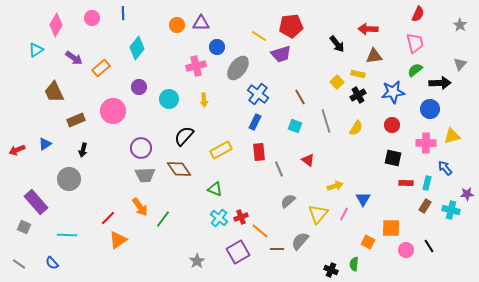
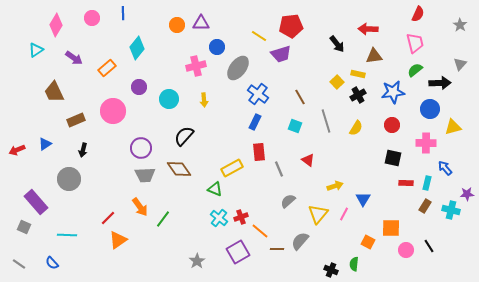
orange rectangle at (101, 68): moved 6 px right
yellow triangle at (452, 136): moved 1 px right, 9 px up
yellow rectangle at (221, 150): moved 11 px right, 18 px down
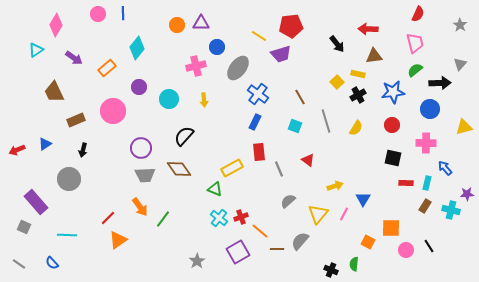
pink circle at (92, 18): moved 6 px right, 4 px up
yellow triangle at (453, 127): moved 11 px right
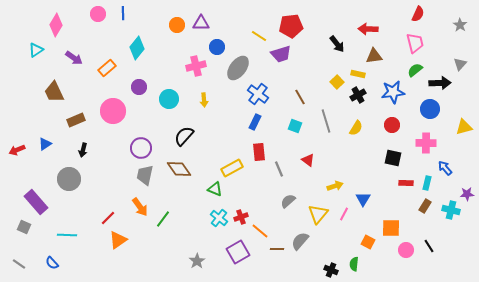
gray trapezoid at (145, 175): rotated 105 degrees clockwise
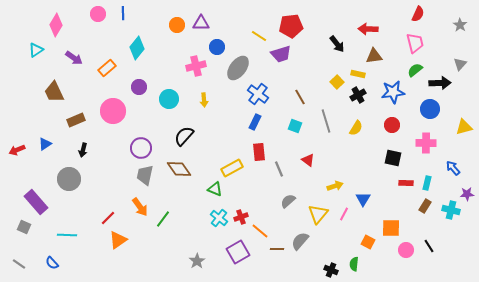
blue arrow at (445, 168): moved 8 px right
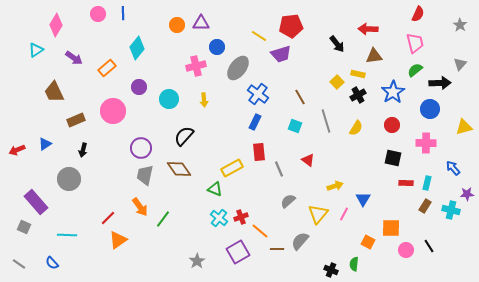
blue star at (393, 92): rotated 25 degrees counterclockwise
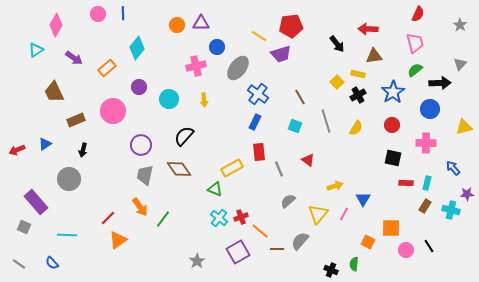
purple circle at (141, 148): moved 3 px up
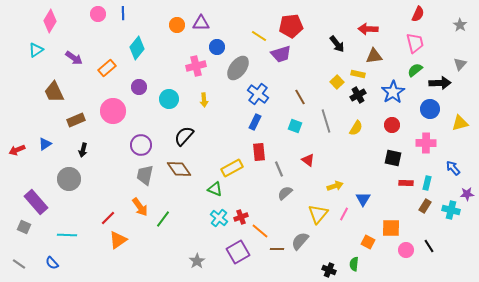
pink diamond at (56, 25): moved 6 px left, 4 px up
yellow triangle at (464, 127): moved 4 px left, 4 px up
gray semicircle at (288, 201): moved 3 px left, 8 px up
black cross at (331, 270): moved 2 px left
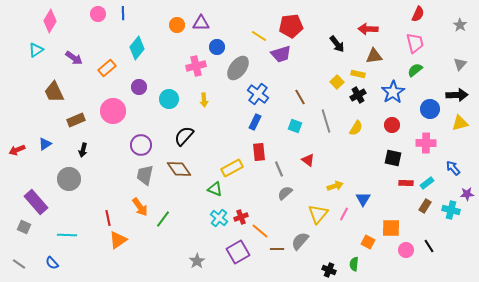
black arrow at (440, 83): moved 17 px right, 12 px down
cyan rectangle at (427, 183): rotated 40 degrees clockwise
red line at (108, 218): rotated 56 degrees counterclockwise
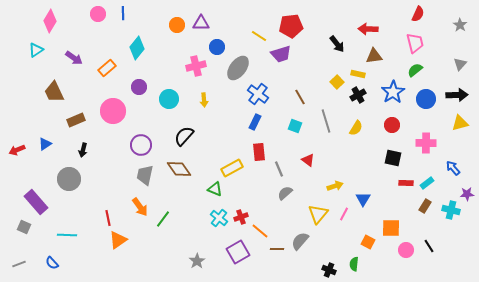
blue circle at (430, 109): moved 4 px left, 10 px up
gray line at (19, 264): rotated 56 degrees counterclockwise
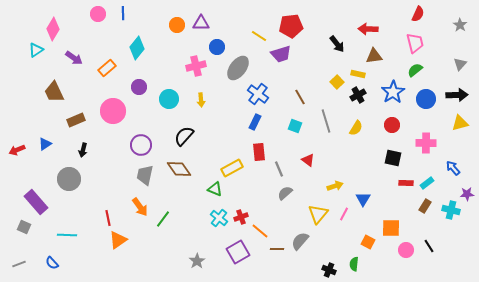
pink diamond at (50, 21): moved 3 px right, 8 px down
yellow arrow at (204, 100): moved 3 px left
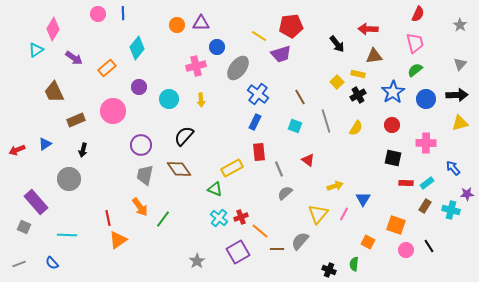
orange square at (391, 228): moved 5 px right, 3 px up; rotated 18 degrees clockwise
